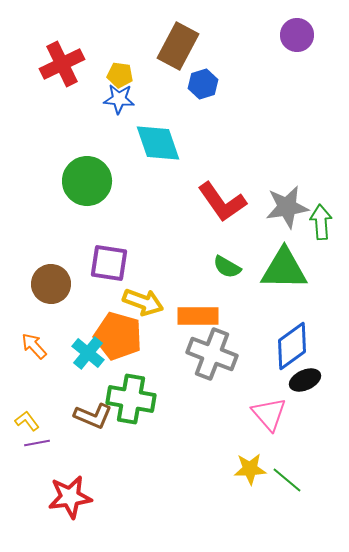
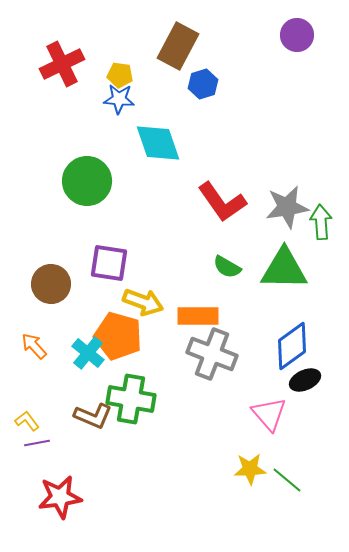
red star: moved 10 px left
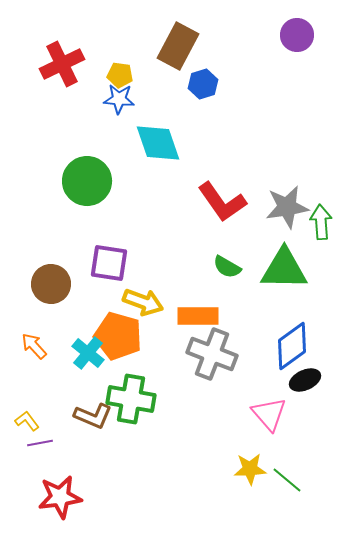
purple line: moved 3 px right
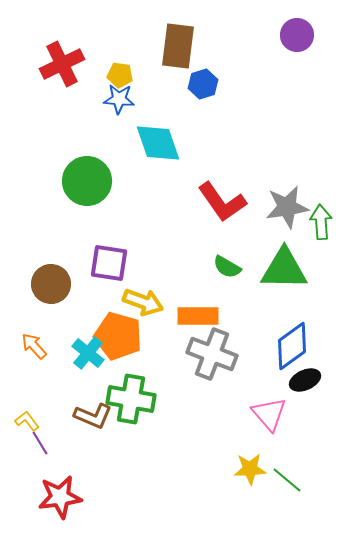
brown rectangle: rotated 21 degrees counterclockwise
purple line: rotated 70 degrees clockwise
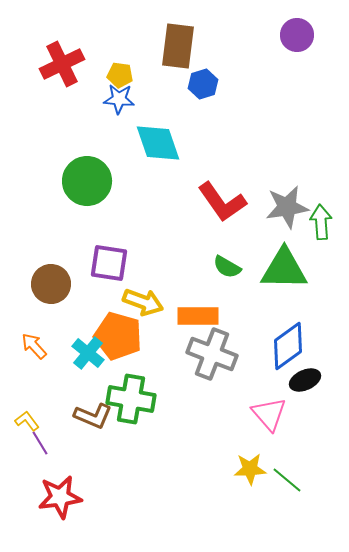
blue diamond: moved 4 px left
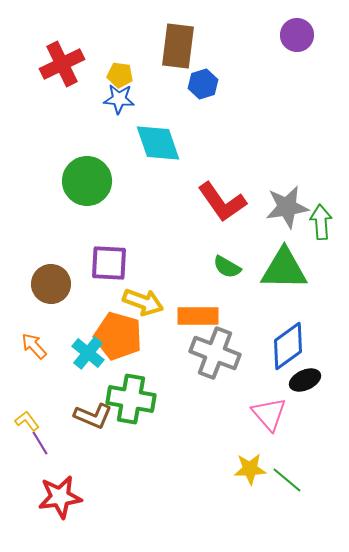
purple square: rotated 6 degrees counterclockwise
gray cross: moved 3 px right, 1 px up
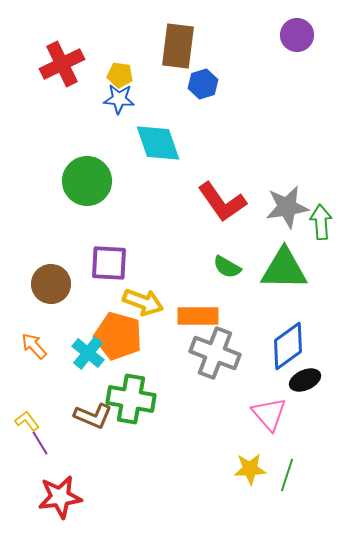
green line: moved 5 px up; rotated 68 degrees clockwise
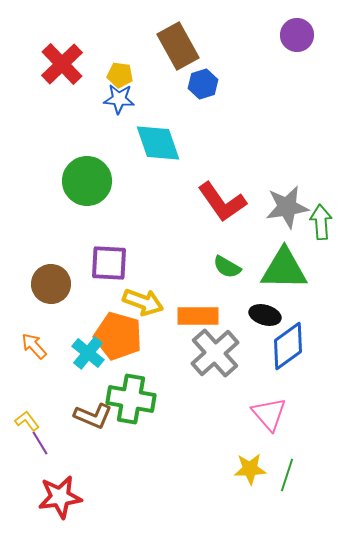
brown rectangle: rotated 36 degrees counterclockwise
red cross: rotated 18 degrees counterclockwise
gray cross: rotated 27 degrees clockwise
black ellipse: moved 40 px left, 65 px up; rotated 40 degrees clockwise
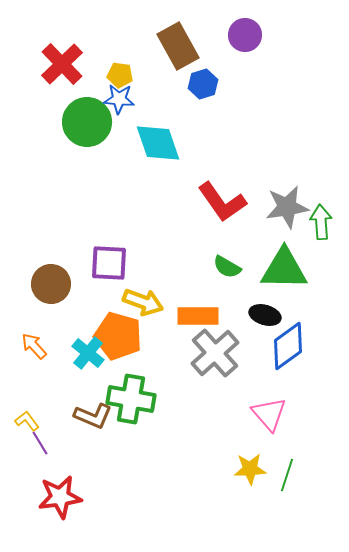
purple circle: moved 52 px left
green circle: moved 59 px up
